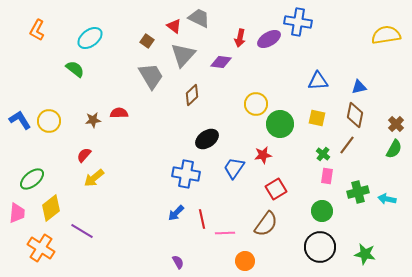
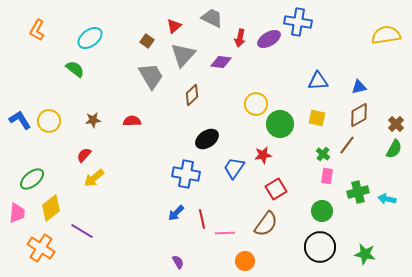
gray trapezoid at (199, 18): moved 13 px right
red triangle at (174, 26): rotated 42 degrees clockwise
red semicircle at (119, 113): moved 13 px right, 8 px down
brown diamond at (355, 115): moved 4 px right; rotated 50 degrees clockwise
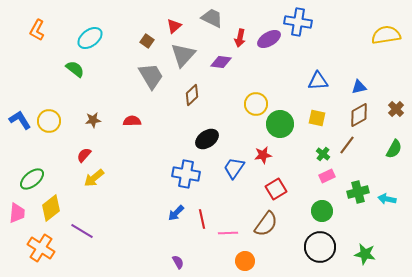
brown cross at (396, 124): moved 15 px up
pink rectangle at (327, 176): rotated 56 degrees clockwise
pink line at (225, 233): moved 3 px right
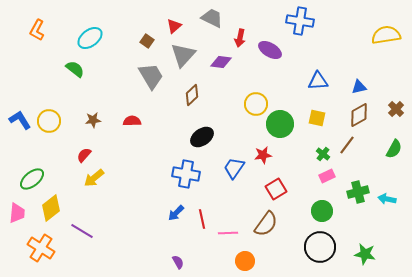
blue cross at (298, 22): moved 2 px right, 1 px up
purple ellipse at (269, 39): moved 1 px right, 11 px down; rotated 60 degrees clockwise
black ellipse at (207, 139): moved 5 px left, 2 px up
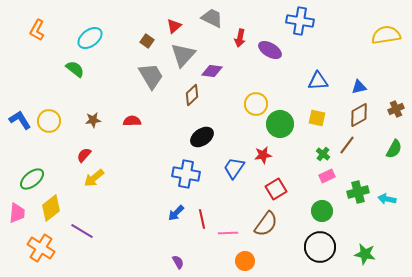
purple diamond at (221, 62): moved 9 px left, 9 px down
brown cross at (396, 109): rotated 21 degrees clockwise
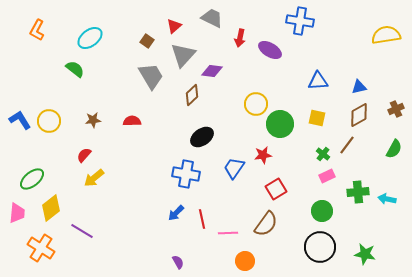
green cross at (358, 192): rotated 10 degrees clockwise
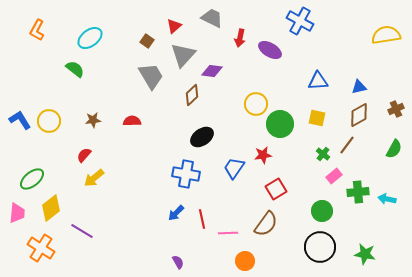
blue cross at (300, 21): rotated 20 degrees clockwise
pink rectangle at (327, 176): moved 7 px right; rotated 14 degrees counterclockwise
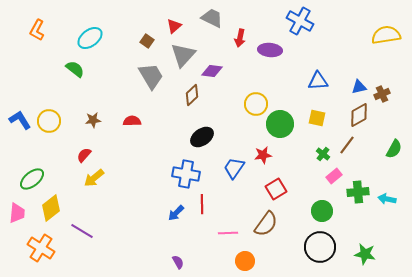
purple ellipse at (270, 50): rotated 25 degrees counterclockwise
brown cross at (396, 109): moved 14 px left, 15 px up
red line at (202, 219): moved 15 px up; rotated 12 degrees clockwise
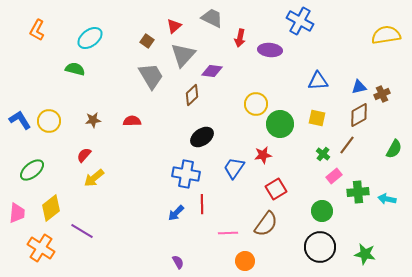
green semicircle at (75, 69): rotated 24 degrees counterclockwise
green ellipse at (32, 179): moved 9 px up
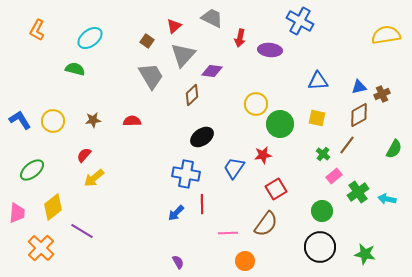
yellow circle at (49, 121): moved 4 px right
green cross at (358, 192): rotated 30 degrees counterclockwise
yellow diamond at (51, 208): moved 2 px right, 1 px up
orange cross at (41, 248): rotated 12 degrees clockwise
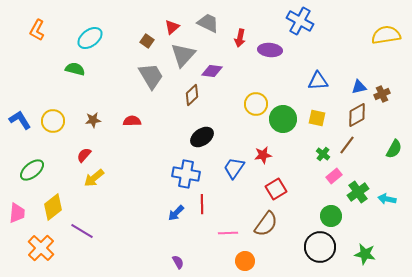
gray trapezoid at (212, 18): moved 4 px left, 5 px down
red triangle at (174, 26): moved 2 px left, 1 px down
brown diamond at (359, 115): moved 2 px left
green circle at (280, 124): moved 3 px right, 5 px up
green circle at (322, 211): moved 9 px right, 5 px down
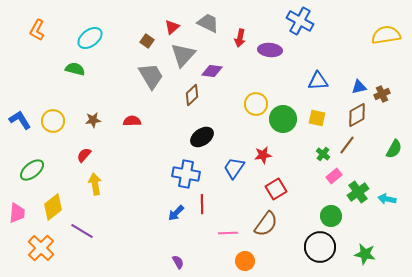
yellow arrow at (94, 178): moved 1 px right, 6 px down; rotated 120 degrees clockwise
